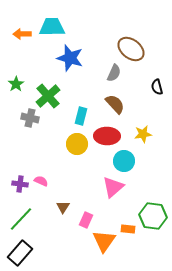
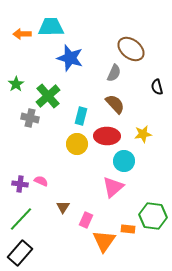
cyan trapezoid: moved 1 px left
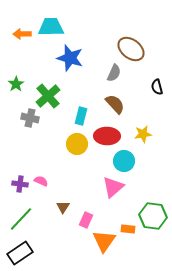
black rectangle: rotated 15 degrees clockwise
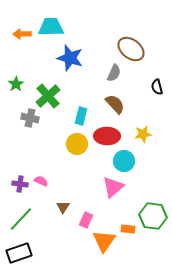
black rectangle: moved 1 px left; rotated 15 degrees clockwise
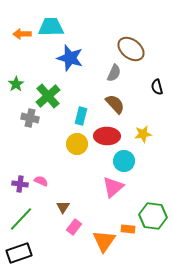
pink rectangle: moved 12 px left, 7 px down; rotated 14 degrees clockwise
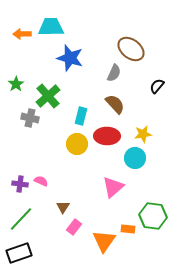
black semicircle: moved 1 px up; rotated 56 degrees clockwise
cyan circle: moved 11 px right, 3 px up
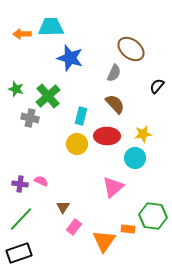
green star: moved 5 px down; rotated 21 degrees counterclockwise
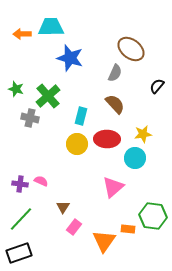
gray semicircle: moved 1 px right
red ellipse: moved 3 px down
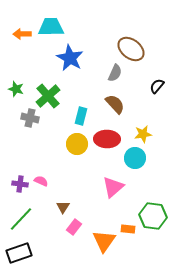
blue star: rotated 12 degrees clockwise
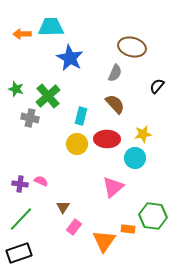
brown ellipse: moved 1 px right, 2 px up; rotated 24 degrees counterclockwise
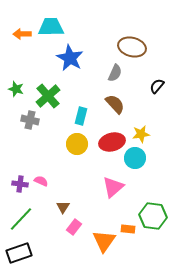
gray cross: moved 2 px down
yellow star: moved 2 px left
red ellipse: moved 5 px right, 3 px down; rotated 15 degrees counterclockwise
